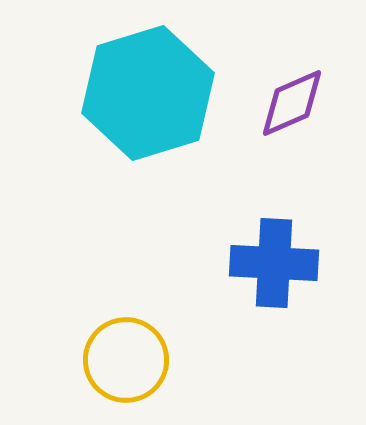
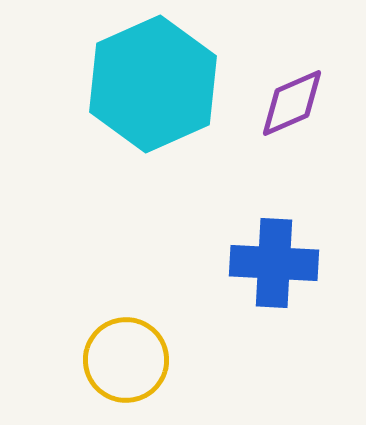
cyan hexagon: moved 5 px right, 9 px up; rotated 7 degrees counterclockwise
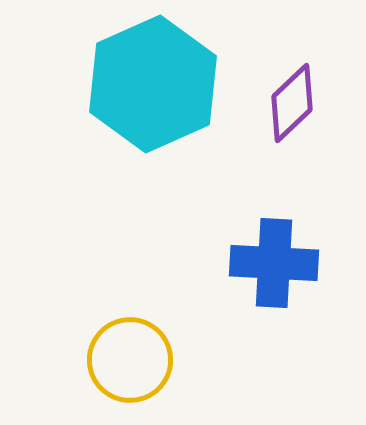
purple diamond: rotated 20 degrees counterclockwise
yellow circle: moved 4 px right
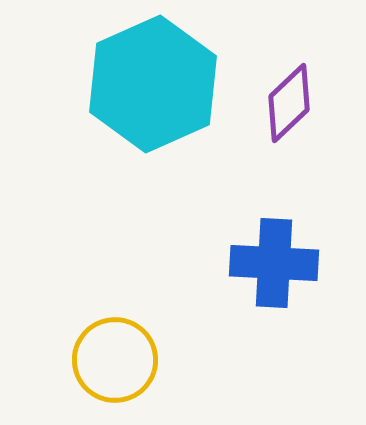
purple diamond: moved 3 px left
yellow circle: moved 15 px left
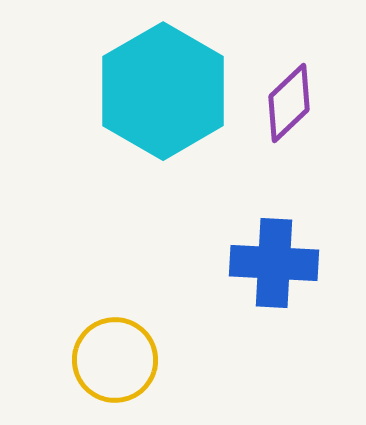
cyan hexagon: moved 10 px right, 7 px down; rotated 6 degrees counterclockwise
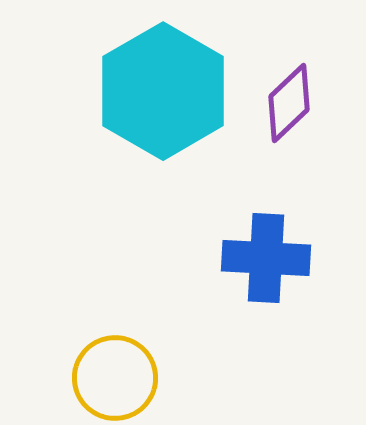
blue cross: moved 8 px left, 5 px up
yellow circle: moved 18 px down
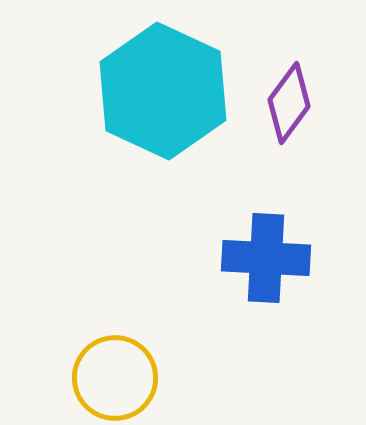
cyan hexagon: rotated 5 degrees counterclockwise
purple diamond: rotated 10 degrees counterclockwise
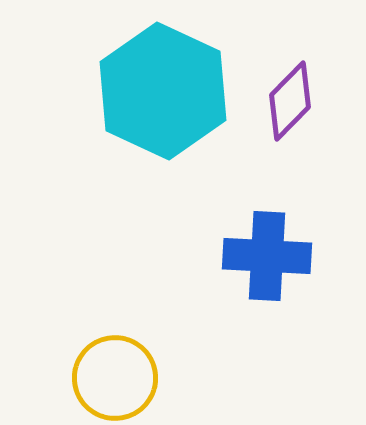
purple diamond: moved 1 px right, 2 px up; rotated 8 degrees clockwise
blue cross: moved 1 px right, 2 px up
